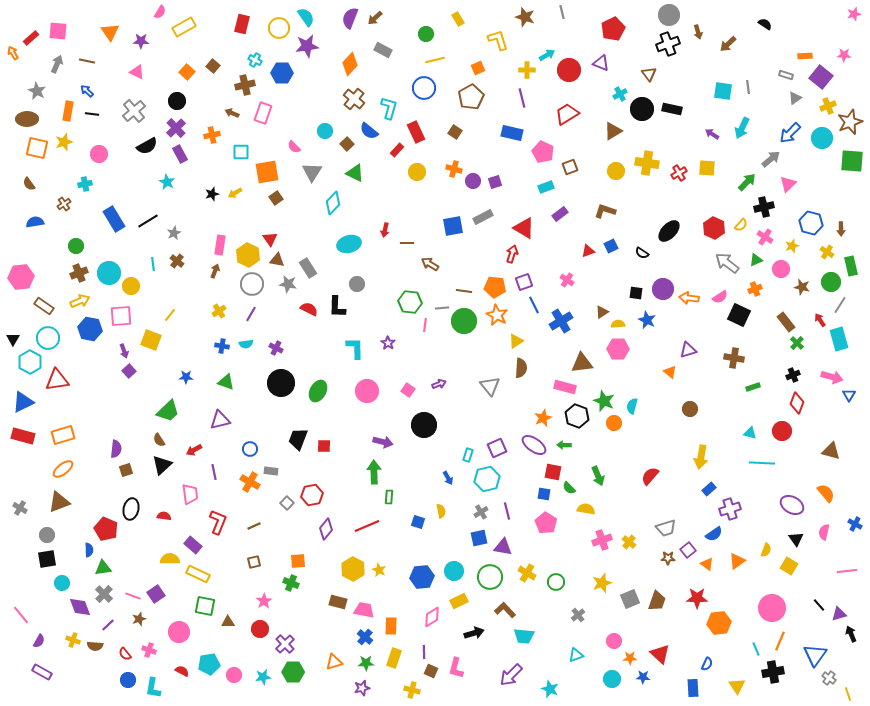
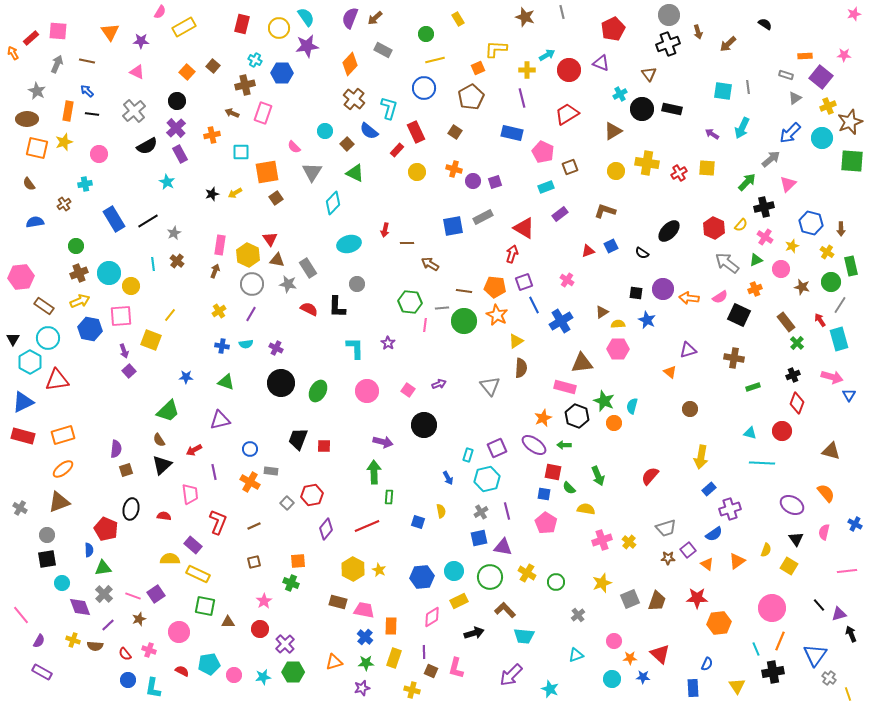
yellow L-shape at (498, 40): moved 2 px left, 9 px down; rotated 70 degrees counterclockwise
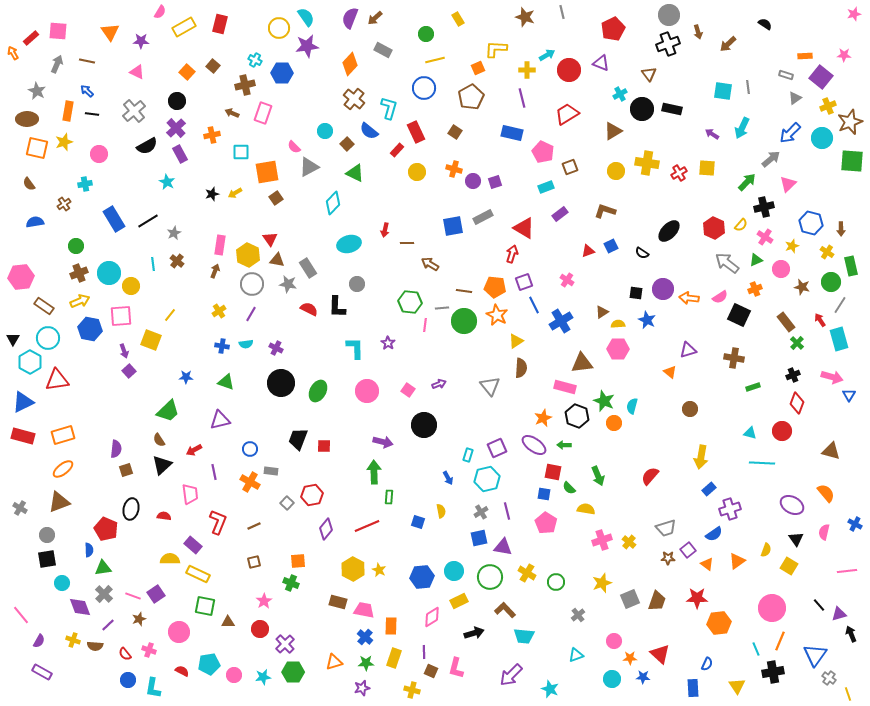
red rectangle at (242, 24): moved 22 px left
gray triangle at (312, 172): moved 3 px left, 5 px up; rotated 30 degrees clockwise
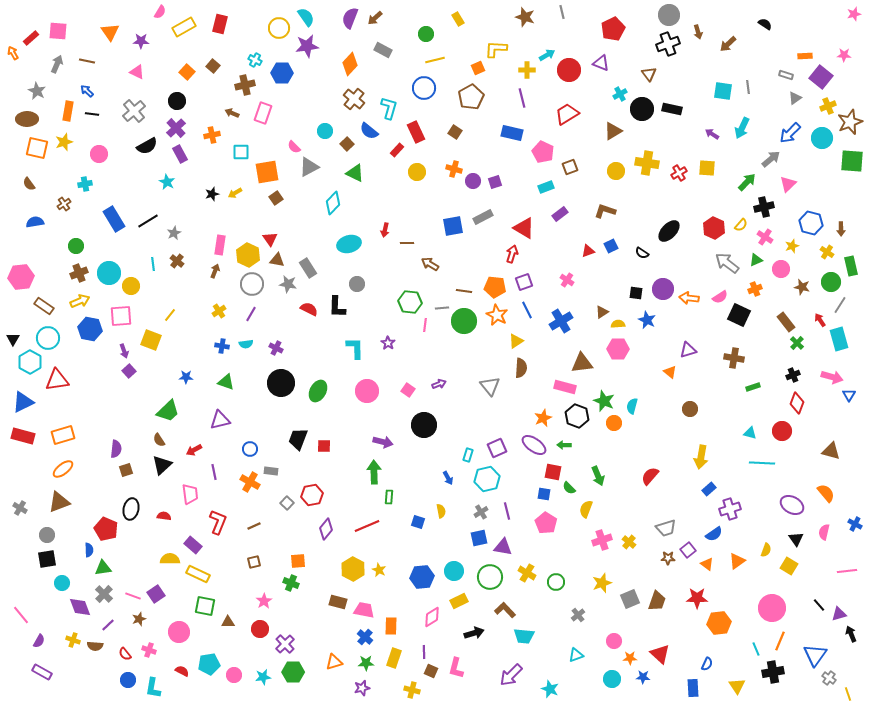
blue line at (534, 305): moved 7 px left, 5 px down
yellow semicircle at (586, 509): rotated 78 degrees counterclockwise
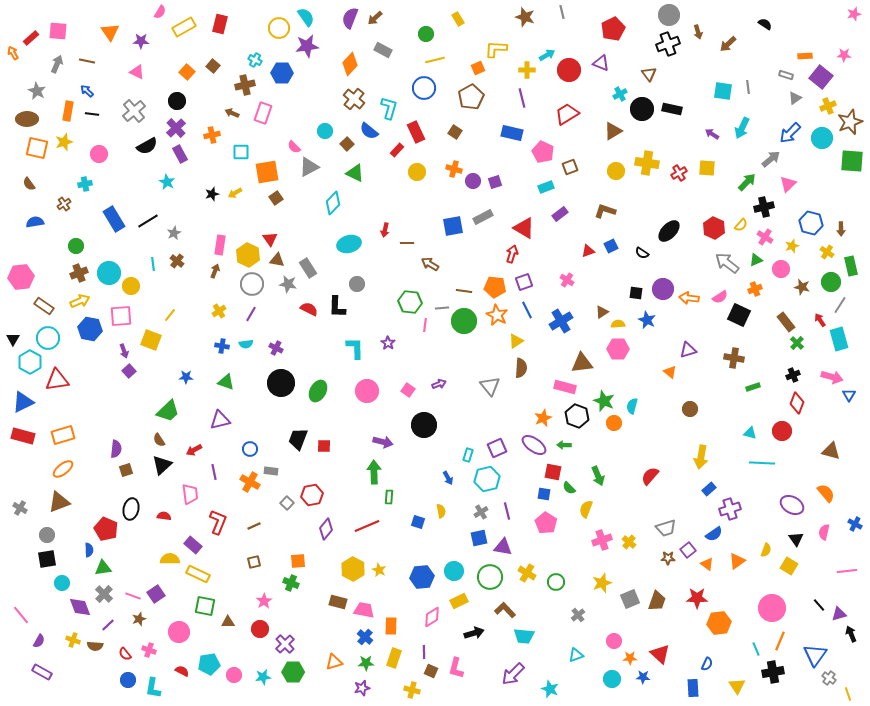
purple arrow at (511, 675): moved 2 px right, 1 px up
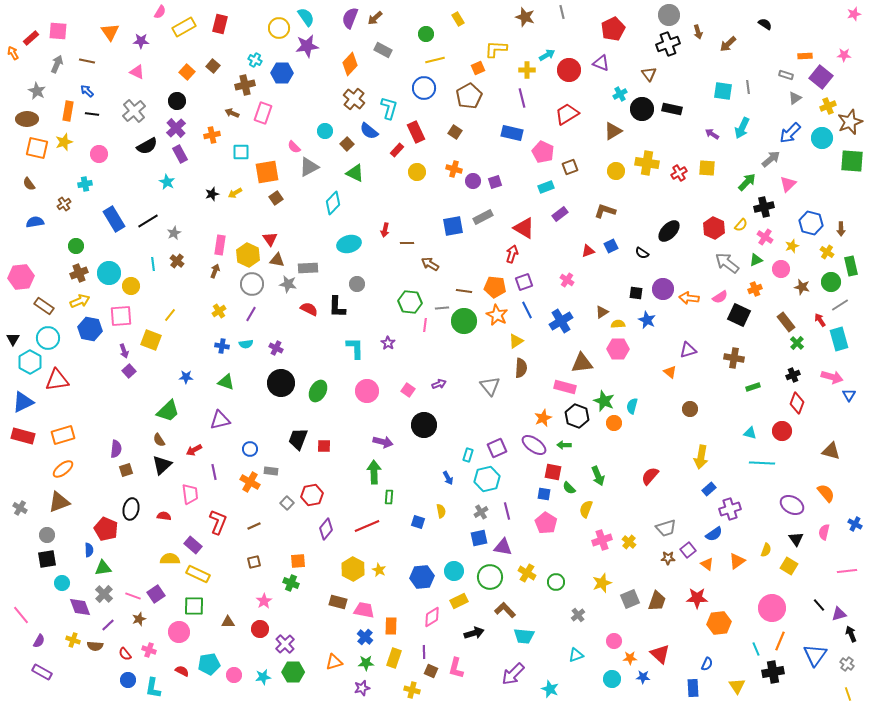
brown pentagon at (471, 97): moved 2 px left, 1 px up
gray rectangle at (308, 268): rotated 60 degrees counterclockwise
gray line at (840, 305): rotated 24 degrees clockwise
green square at (205, 606): moved 11 px left; rotated 10 degrees counterclockwise
gray cross at (829, 678): moved 18 px right, 14 px up
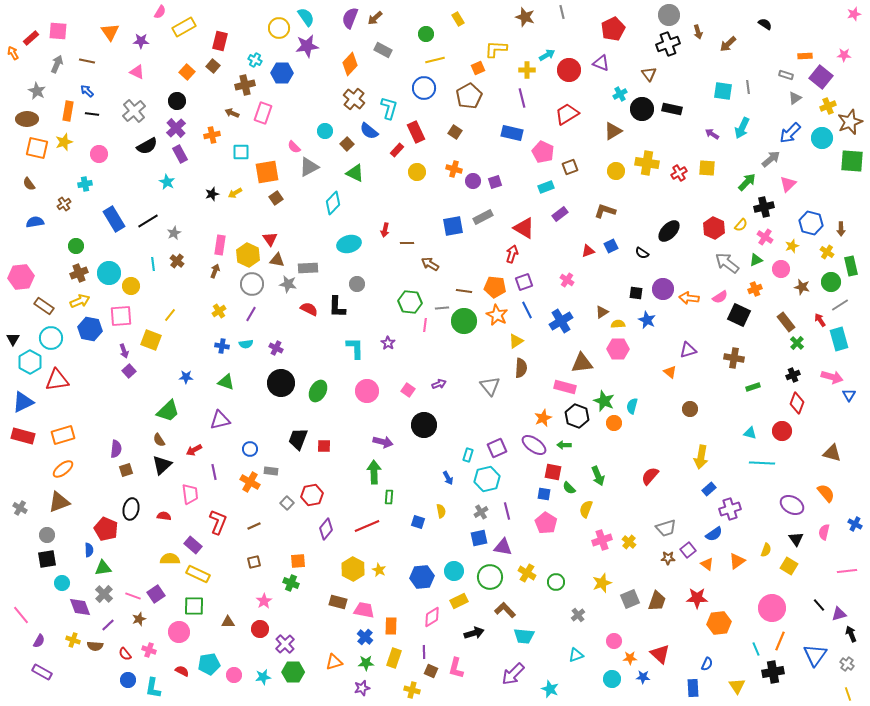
red rectangle at (220, 24): moved 17 px down
cyan circle at (48, 338): moved 3 px right
brown triangle at (831, 451): moved 1 px right, 2 px down
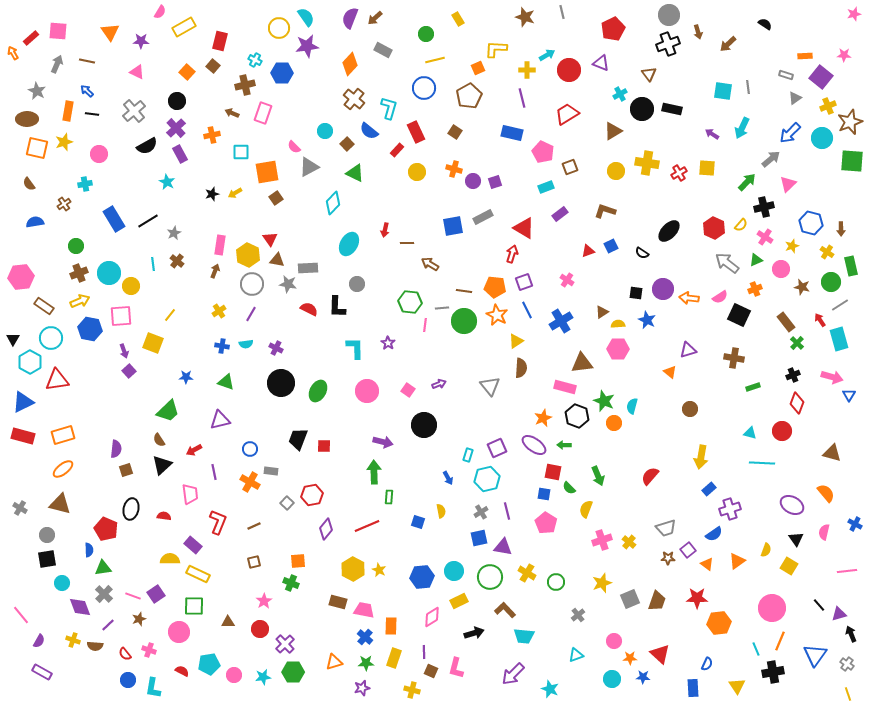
cyan ellipse at (349, 244): rotated 45 degrees counterclockwise
yellow square at (151, 340): moved 2 px right, 3 px down
brown triangle at (59, 502): moved 1 px right, 2 px down; rotated 35 degrees clockwise
